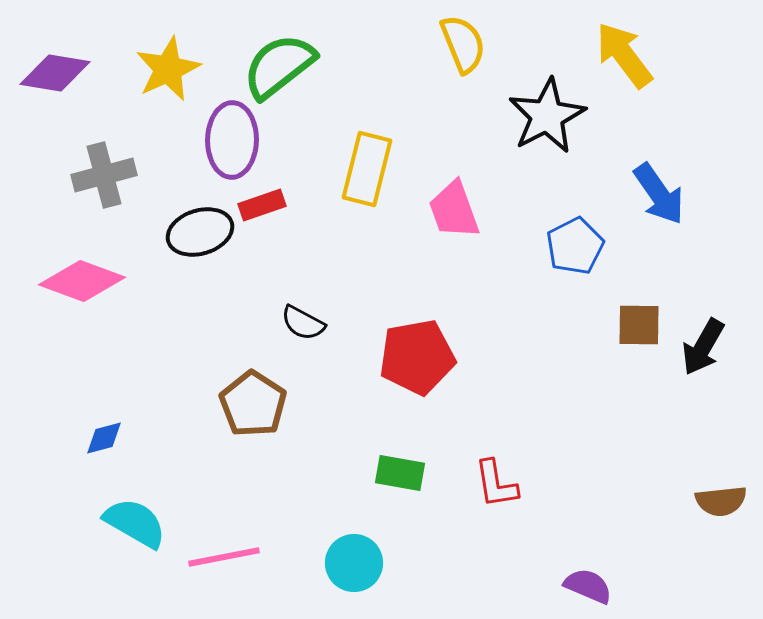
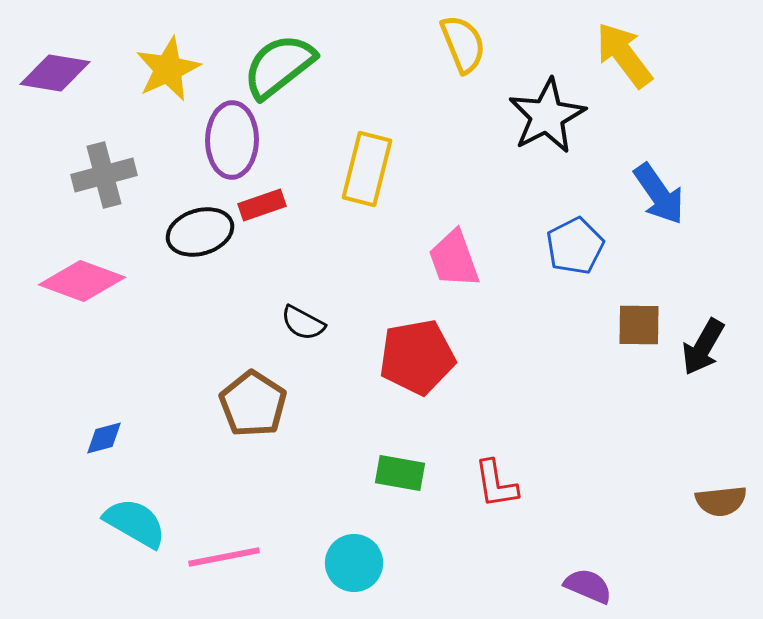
pink trapezoid: moved 49 px down
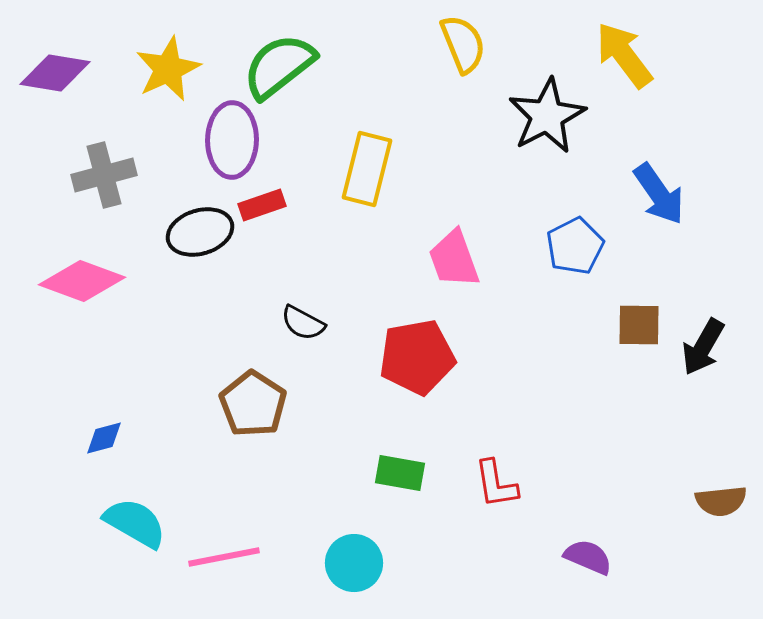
purple semicircle: moved 29 px up
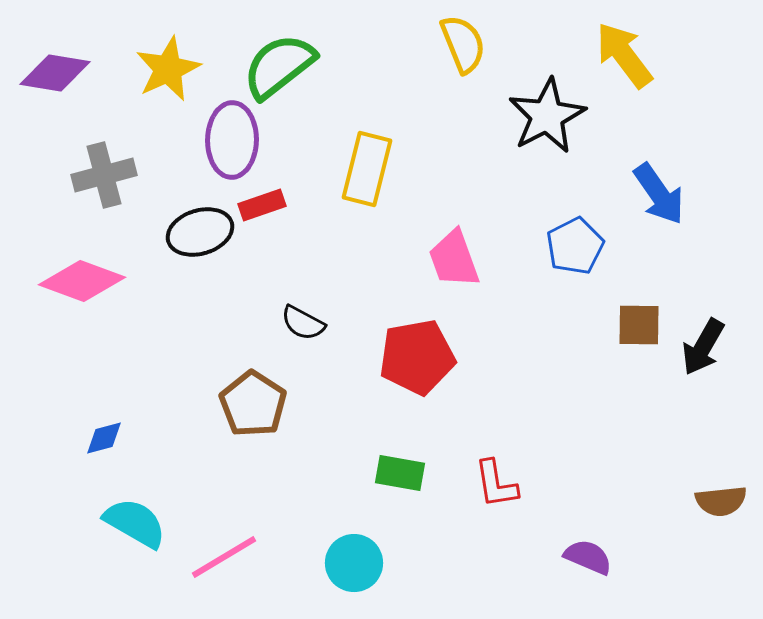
pink line: rotated 20 degrees counterclockwise
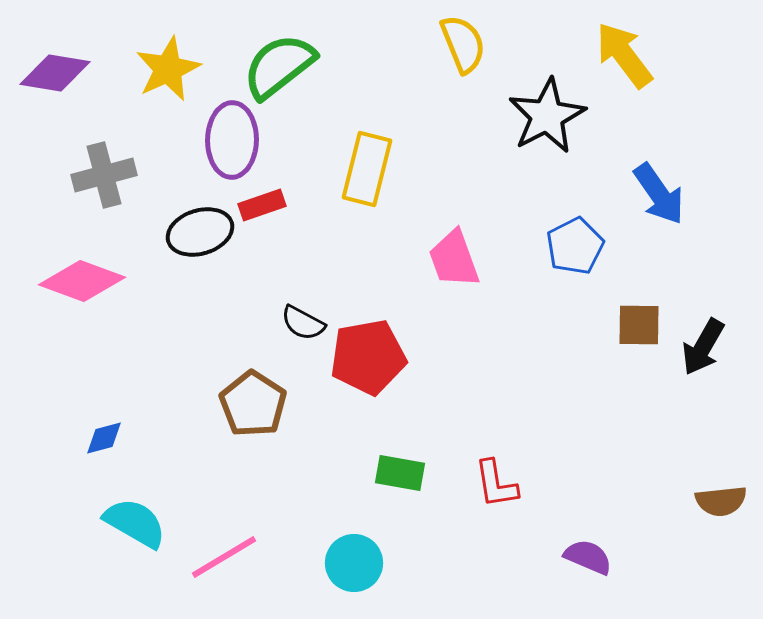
red pentagon: moved 49 px left
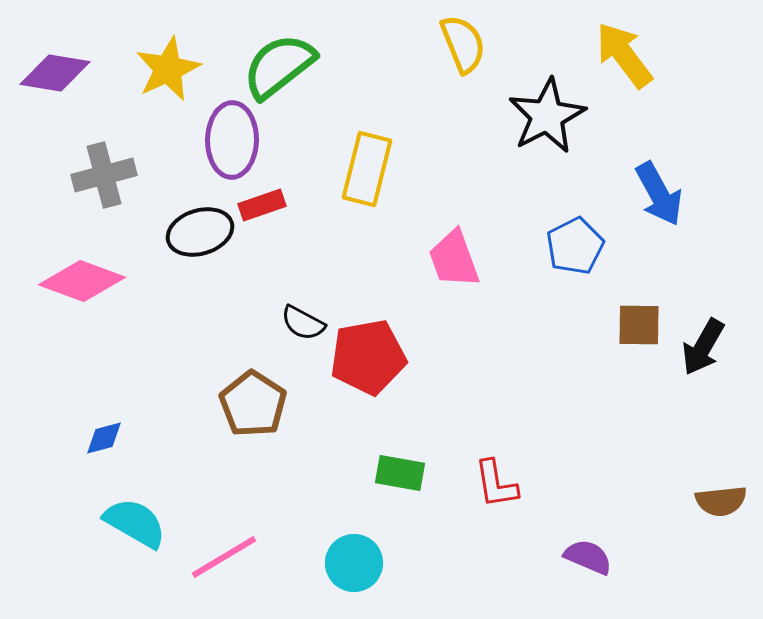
blue arrow: rotated 6 degrees clockwise
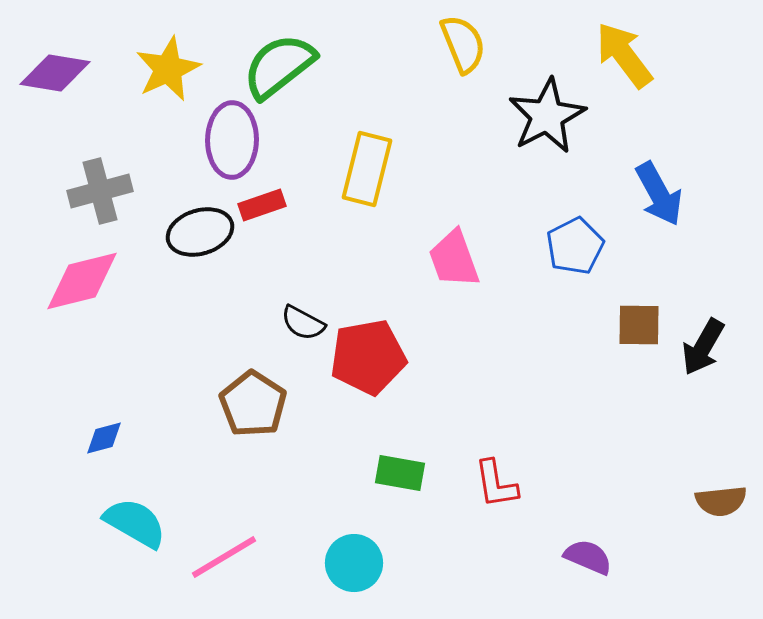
gray cross: moved 4 px left, 16 px down
pink diamond: rotated 34 degrees counterclockwise
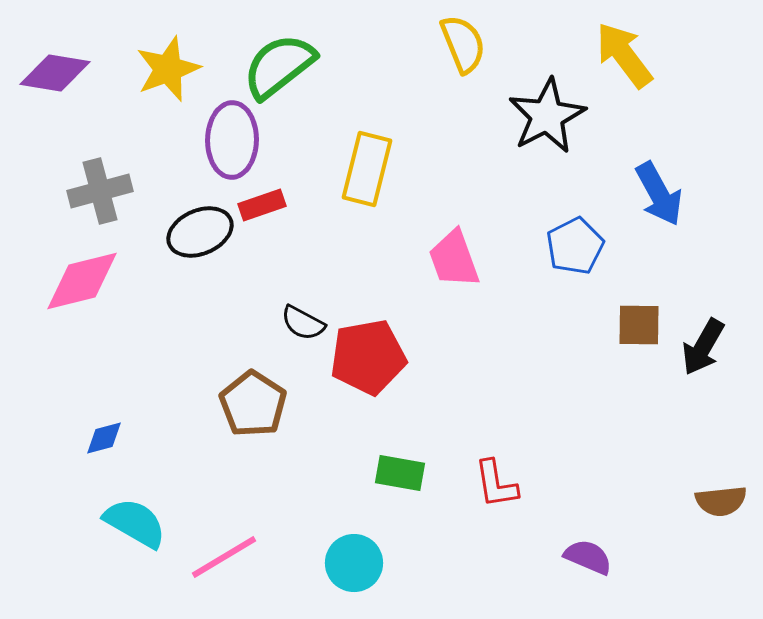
yellow star: rotated 4 degrees clockwise
black ellipse: rotated 6 degrees counterclockwise
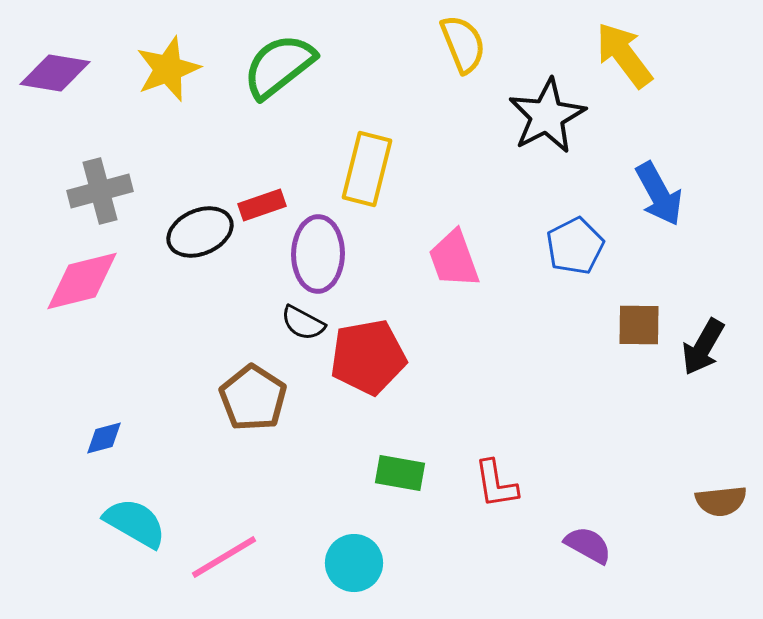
purple ellipse: moved 86 px right, 114 px down
brown pentagon: moved 6 px up
purple semicircle: moved 12 px up; rotated 6 degrees clockwise
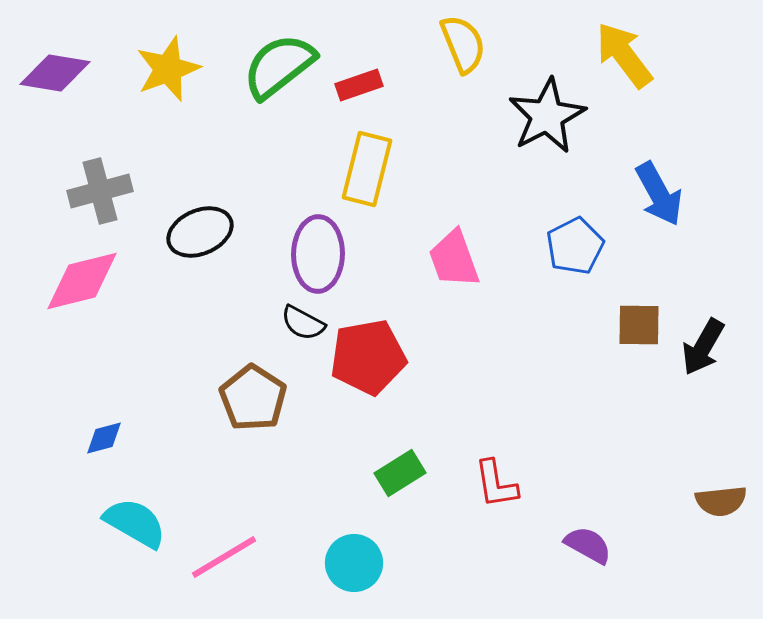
red rectangle: moved 97 px right, 120 px up
green rectangle: rotated 42 degrees counterclockwise
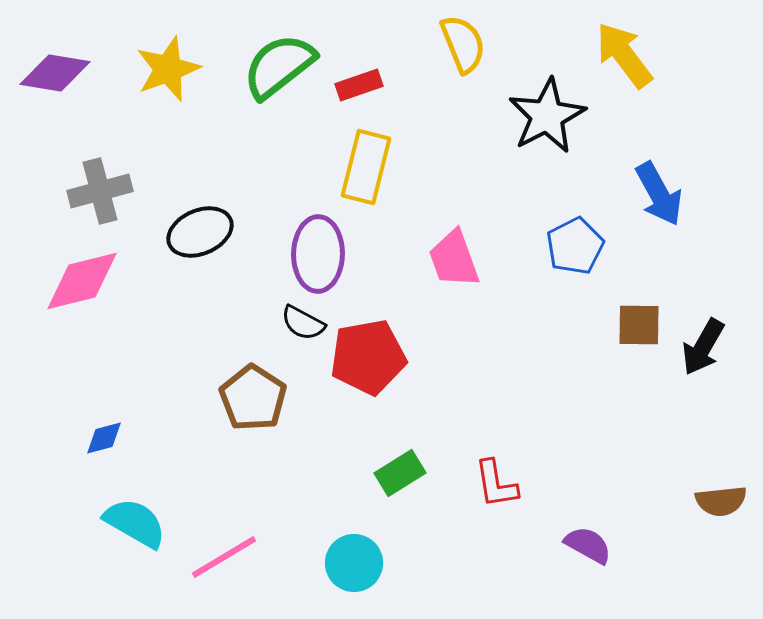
yellow rectangle: moved 1 px left, 2 px up
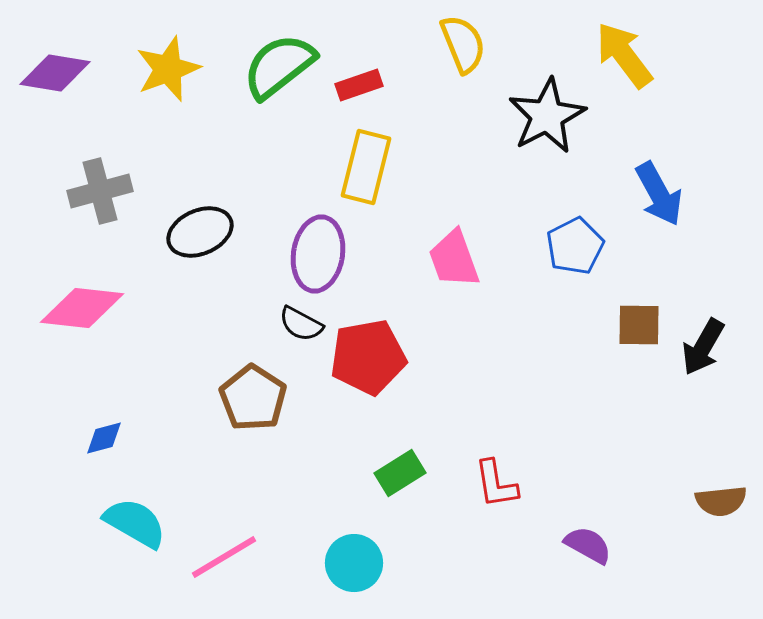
purple ellipse: rotated 8 degrees clockwise
pink diamond: moved 27 px down; rotated 20 degrees clockwise
black semicircle: moved 2 px left, 1 px down
